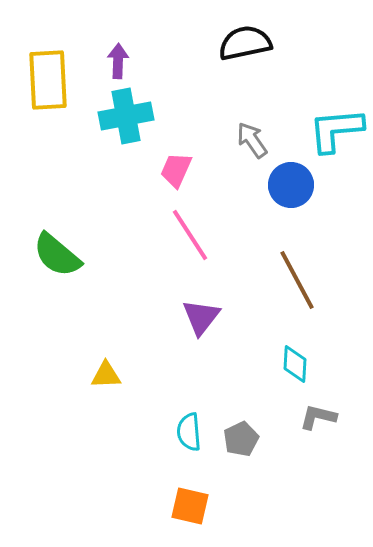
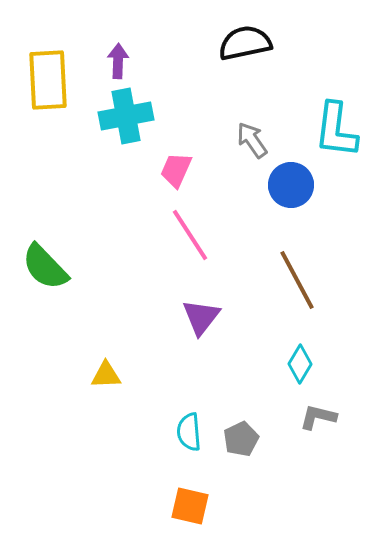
cyan L-shape: rotated 78 degrees counterclockwise
green semicircle: moved 12 px left, 12 px down; rotated 6 degrees clockwise
cyan diamond: moved 5 px right; rotated 27 degrees clockwise
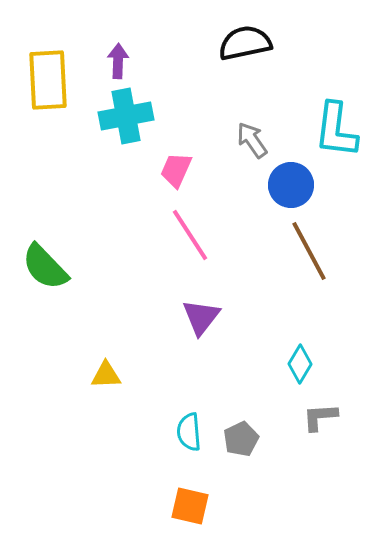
brown line: moved 12 px right, 29 px up
gray L-shape: moved 2 px right; rotated 18 degrees counterclockwise
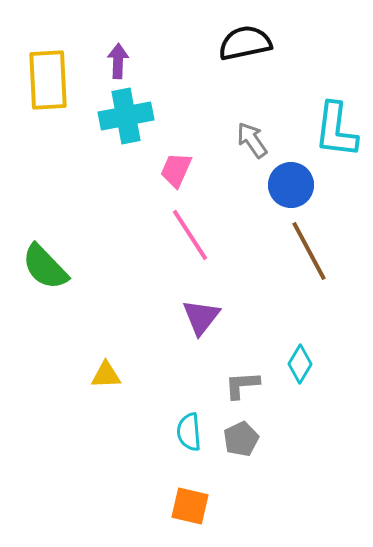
gray L-shape: moved 78 px left, 32 px up
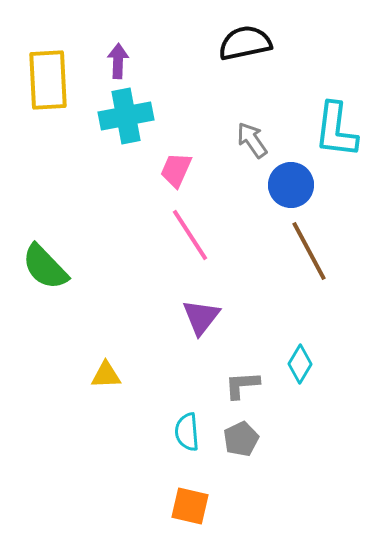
cyan semicircle: moved 2 px left
